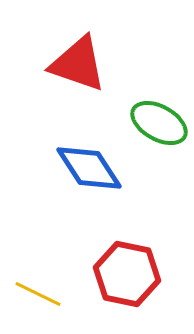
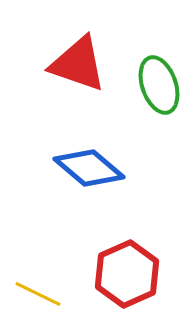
green ellipse: moved 38 px up; rotated 42 degrees clockwise
blue diamond: rotated 16 degrees counterclockwise
red hexagon: rotated 24 degrees clockwise
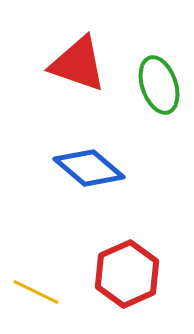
yellow line: moved 2 px left, 2 px up
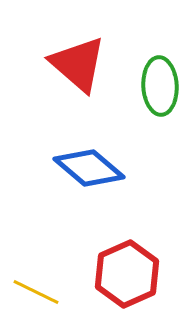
red triangle: rotated 22 degrees clockwise
green ellipse: moved 1 px right, 1 px down; rotated 16 degrees clockwise
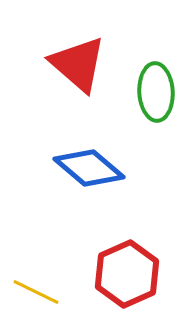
green ellipse: moved 4 px left, 6 px down
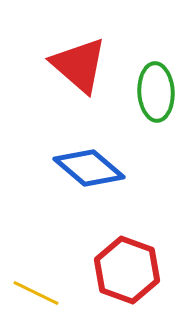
red triangle: moved 1 px right, 1 px down
red hexagon: moved 4 px up; rotated 16 degrees counterclockwise
yellow line: moved 1 px down
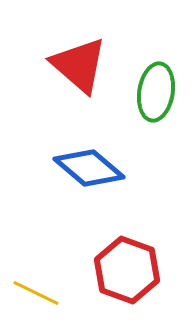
green ellipse: rotated 12 degrees clockwise
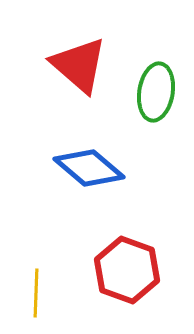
yellow line: rotated 66 degrees clockwise
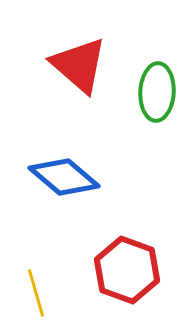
green ellipse: moved 1 px right; rotated 6 degrees counterclockwise
blue diamond: moved 25 px left, 9 px down
yellow line: rotated 18 degrees counterclockwise
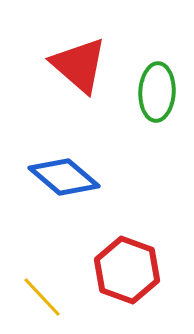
yellow line: moved 6 px right, 4 px down; rotated 27 degrees counterclockwise
